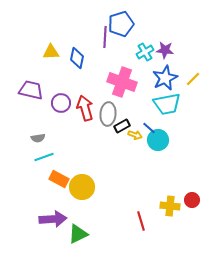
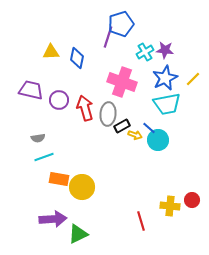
purple line: moved 3 px right; rotated 15 degrees clockwise
purple circle: moved 2 px left, 3 px up
orange rectangle: rotated 18 degrees counterclockwise
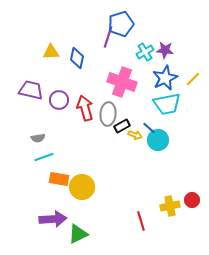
yellow cross: rotated 18 degrees counterclockwise
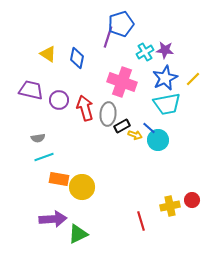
yellow triangle: moved 3 px left, 2 px down; rotated 36 degrees clockwise
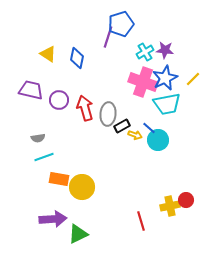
pink cross: moved 21 px right
red circle: moved 6 px left
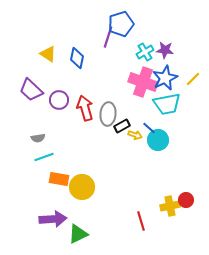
purple trapezoid: rotated 150 degrees counterclockwise
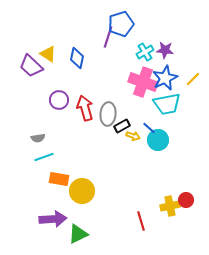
purple trapezoid: moved 24 px up
yellow arrow: moved 2 px left, 1 px down
yellow circle: moved 4 px down
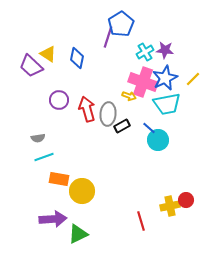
blue pentagon: rotated 15 degrees counterclockwise
red arrow: moved 2 px right, 1 px down
yellow arrow: moved 4 px left, 40 px up
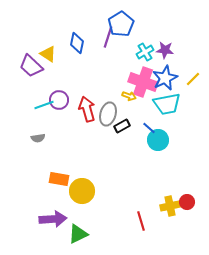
blue diamond: moved 15 px up
gray ellipse: rotated 10 degrees clockwise
cyan line: moved 52 px up
red circle: moved 1 px right, 2 px down
